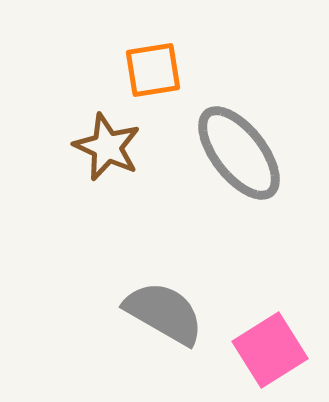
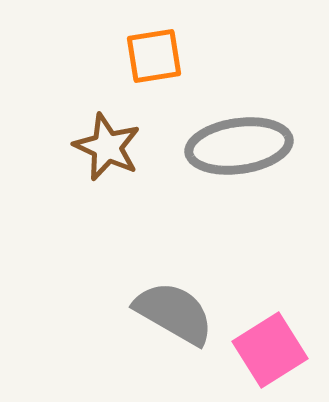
orange square: moved 1 px right, 14 px up
gray ellipse: moved 7 px up; rotated 60 degrees counterclockwise
gray semicircle: moved 10 px right
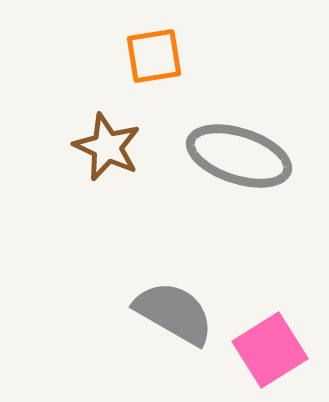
gray ellipse: moved 10 px down; rotated 26 degrees clockwise
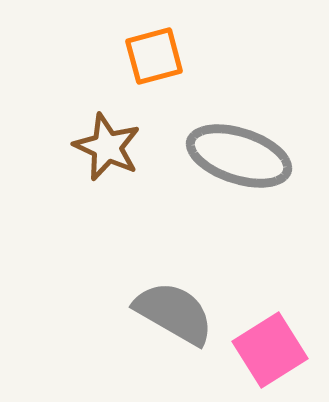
orange square: rotated 6 degrees counterclockwise
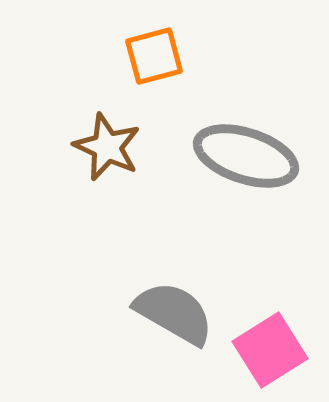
gray ellipse: moved 7 px right
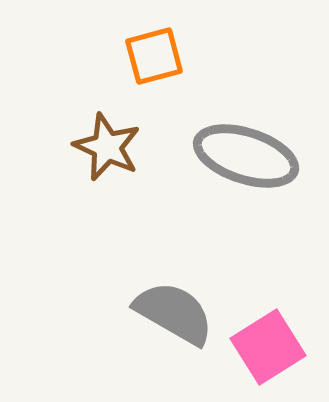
pink square: moved 2 px left, 3 px up
